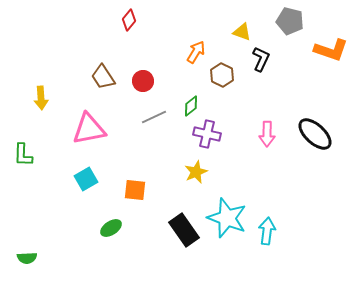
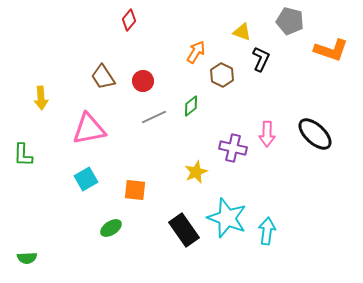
purple cross: moved 26 px right, 14 px down
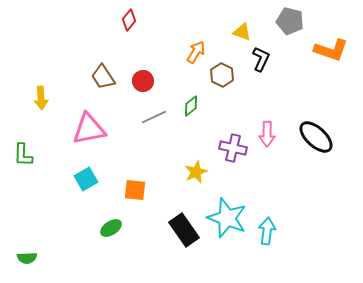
black ellipse: moved 1 px right, 3 px down
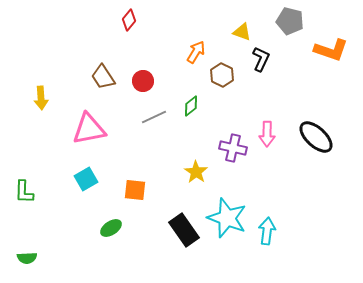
green L-shape: moved 1 px right, 37 px down
yellow star: rotated 15 degrees counterclockwise
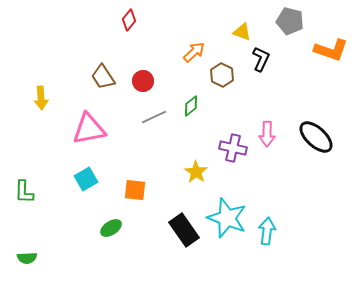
orange arrow: moved 2 px left; rotated 15 degrees clockwise
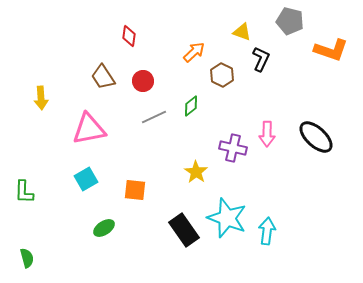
red diamond: moved 16 px down; rotated 30 degrees counterclockwise
green ellipse: moved 7 px left
green semicircle: rotated 102 degrees counterclockwise
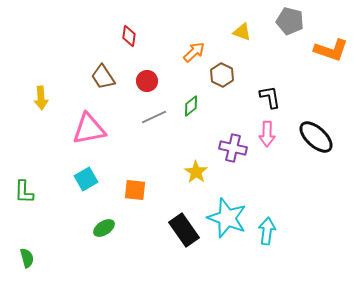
black L-shape: moved 9 px right, 38 px down; rotated 35 degrees counterclockwise
red circle: moved 4 px right
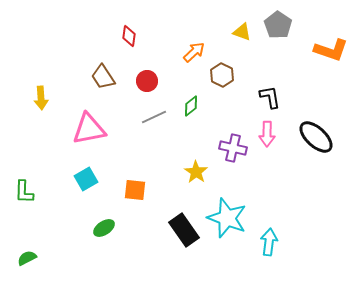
gray pentagon: moved 12 px left, 4 px down; rotated 20 degrees clockwise
cyan arrow: moved 2 px right, 11 px down
green semicircle: rotated 102 degrees counterclockwise
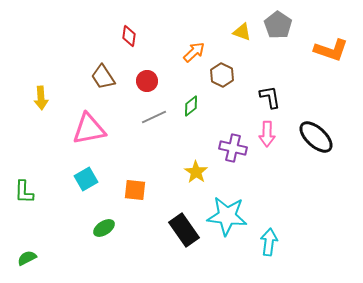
cyan star: moved 2 px up; rotated 15 degrees counterclockwise
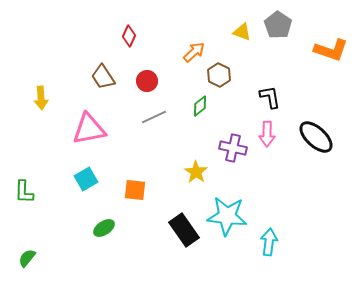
red diamond: rotated 15 degrees clockwise
brown hexagon: moved 3 px left
green diamond: moved 9 px right
green semicircle: rotated 24 degrees counterclockwise
